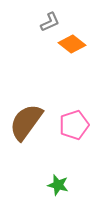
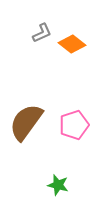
gray L-shape: moved 8 px left, 11 px down
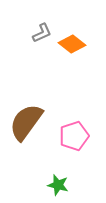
pink pentagon: moved 11 px down
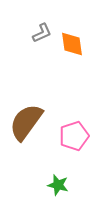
orange diamond: rotated 44 degrees clockwise
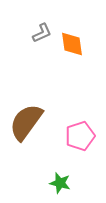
pink pentagon: moved 6 px right
green star: moved 2 px right, 2 px up
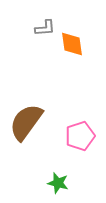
gray L-shape: moved 3 px right, 5 px up; rotated 20 degrees clockwise
green star: moved 2 px left
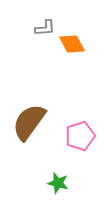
orange diamond: rotated 20 degrees counterclockwise
brown semicircle: moved 3 px right
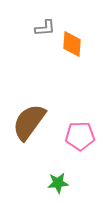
orange diamond: rotated 32 degrees clockwise
pink pentagon: rotated 16 degrees clockwise
green star: rotated 20 degrees counterclockwise
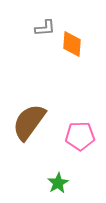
green star: rotated 25 degrees counterclockwise
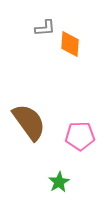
orange diamond: moved 2 px left
brown semicircle: rotated 108 degrees clockwise
green star: moved 1 px right, 1 px up
